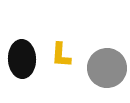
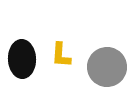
gray circle: moved 1 px up
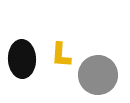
gray circle: moved 9 px left, 8 px down
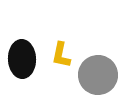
yellow L-shape: rotated 8 degrees clockwise
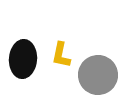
black ellipse: moved 1 px right; rotated 6 degrees clockwise
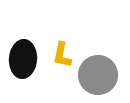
yellow L-shape: moved 1 px right
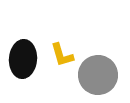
yellow L-shape: rotated 28 degrees counterclockwise
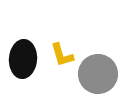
gray circle: moved 1 px up
